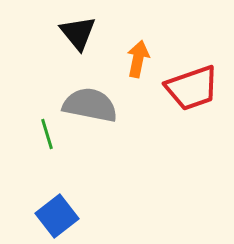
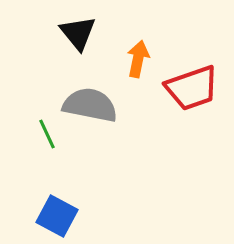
green line: rotated 8 degrees counterclockwise
blue square: rotated 24 degrees counterclockwise
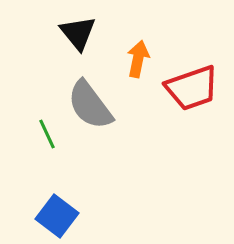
gray semicircle: rotated 138 degrees counterclockwise
blue square: rotated 9 degrees clockwise
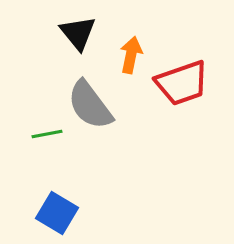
orange arrow: moved 7 px left, 4 px up
red trapezoid: moved 10 px left, 5 px up
green line: rotated 76 degrees counterclockwise
blue square: moved 3 px up; rotated 6 degrees counterclockwise
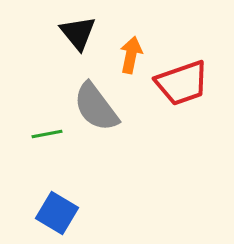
gray semicircle: moved 6 px right, 2 px down
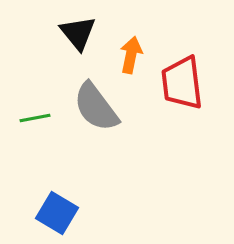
red trapezoid: rotated 102 degrees clockwise
green line: moved 12 px left, 16 px up
